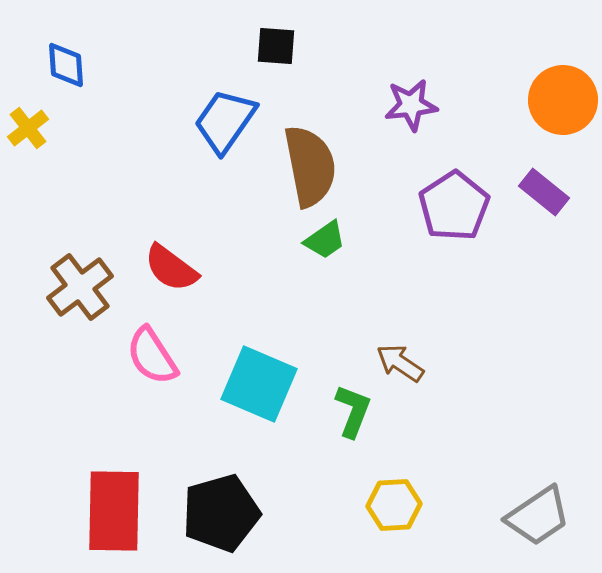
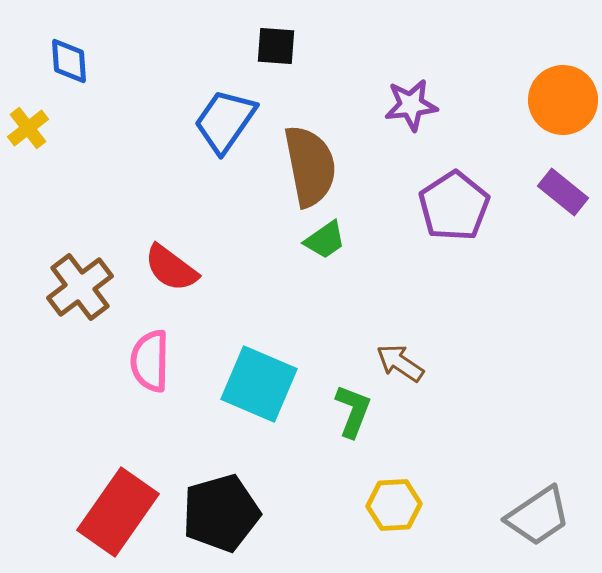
blue diamond: moved 3 px right, 4 px up
purple rectangle: moved 19 px right
pink semicircle: moved 2 px left, 5 px down; rotated 34 degrees clockwise
red rectangle: moved 4 px right, 1 px down; rotated 34 degrees clockwise
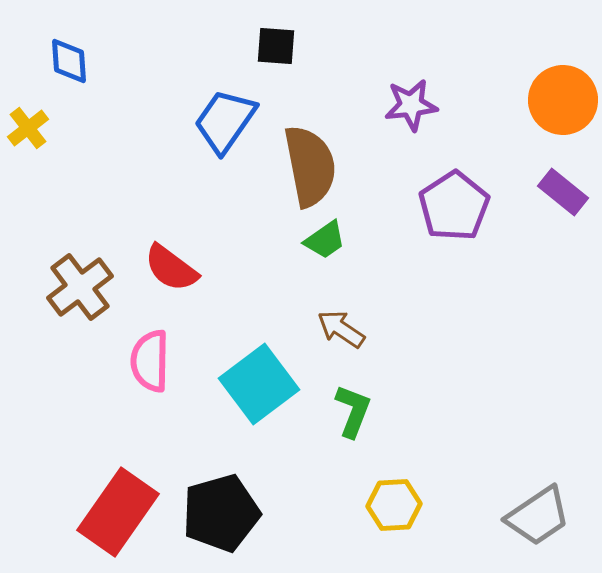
brown arrow: moved 59 px left, 34 px up
cyan square: rotated 30 degrees clockwise
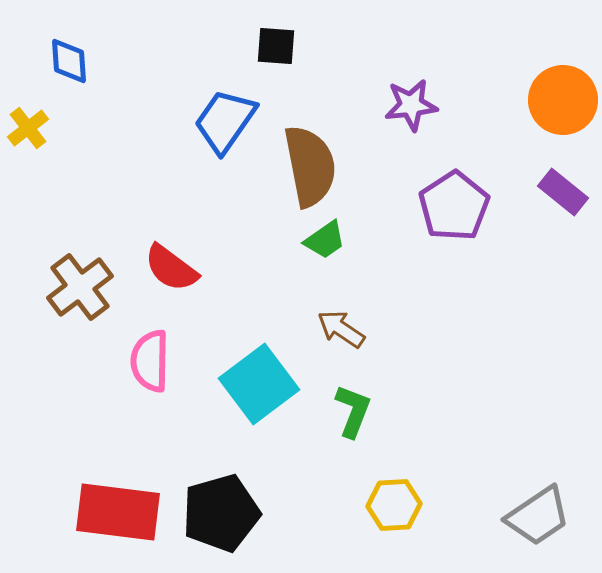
red rectangle: rotated 62 degrees clockwise
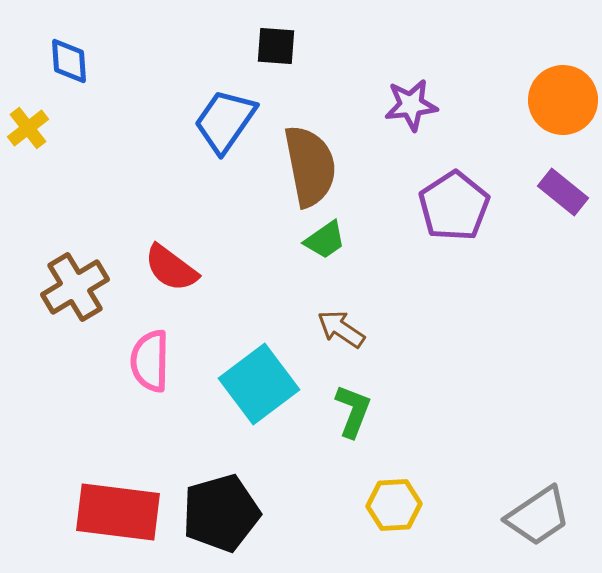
brown cross: moved 5 px left; rotated 6 degrees clockwise
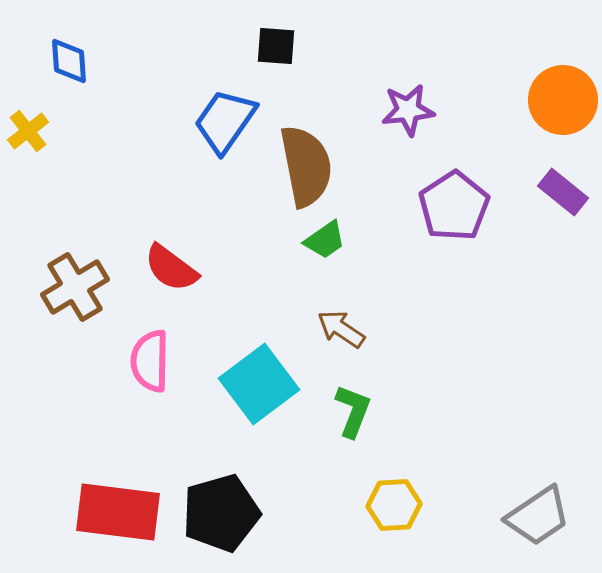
purple star: moved 3 px left, 5 px down
yellow cross: moved 3 px down
brown semicircle: moved 4 px left
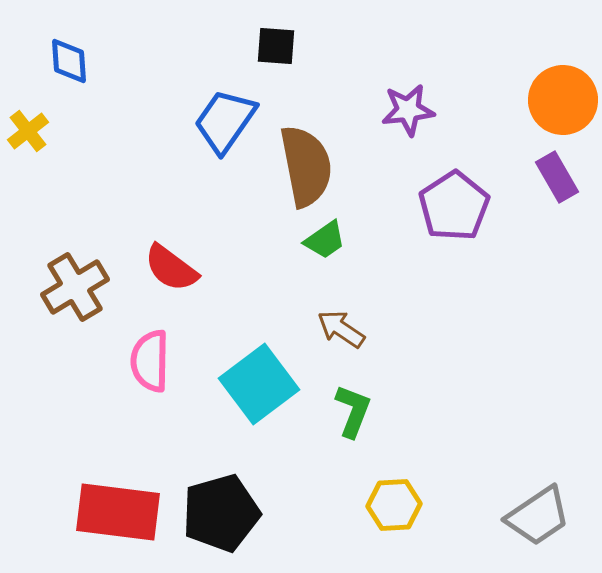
purple rectangle: moved 6 px left, 15 px up; rotated 21 degrees clockwise
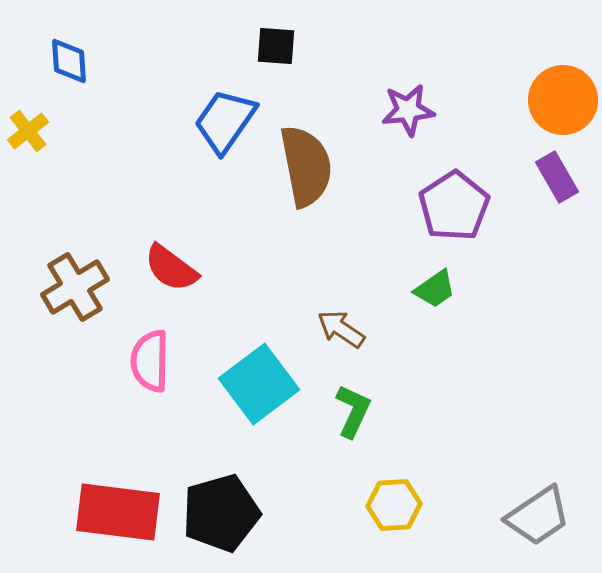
green trapezoid: moved 110 px right, 49 px down
green L-shape: rotated 4 degrees clockwise
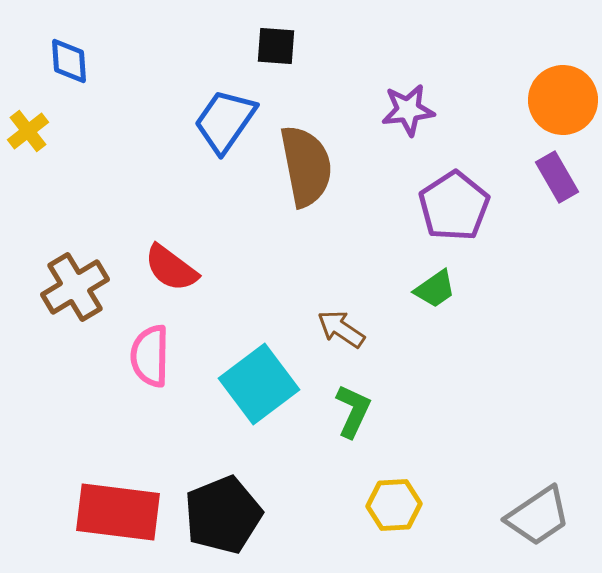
pink semicircle: moved 5 px up
black pentagon: moved 2 px right, 2 px down; rotated 6 degrees counterclockwise
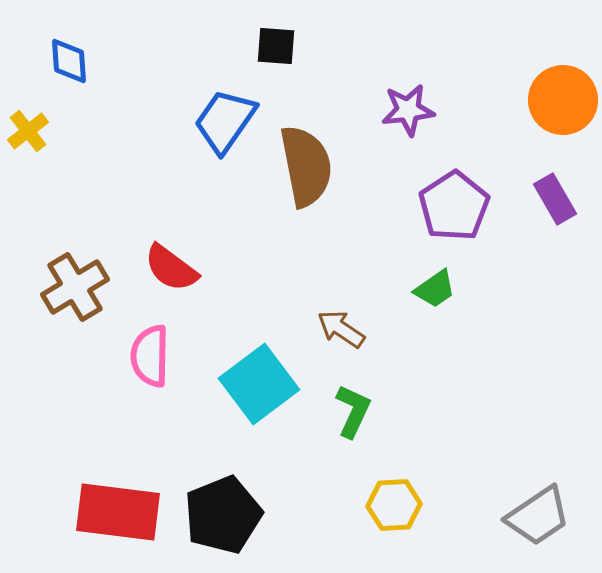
purple rectangle: moved 2 px left, 22 px down
